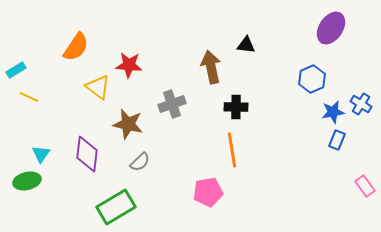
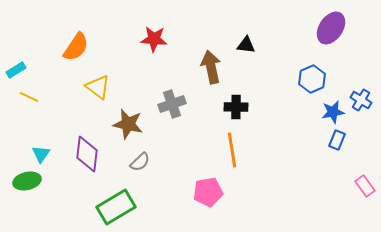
red star: moved 25 px right, 26 px up
blue cross: moved 4 px up
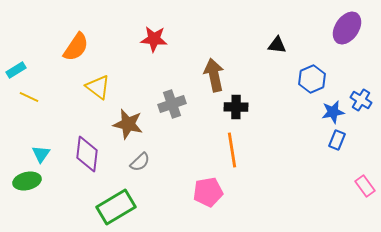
purple ellipse: moved 16 px right
black triangle: moved 31 px right
brown arrow: moved 3 px right, 8 px down
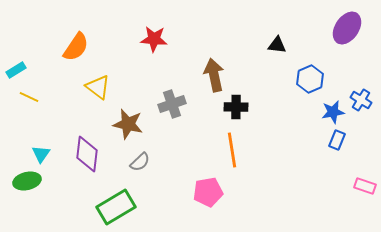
blue hexagon: moved 2 px left
pink rectangle: rotated 35 degrees counterclockwise
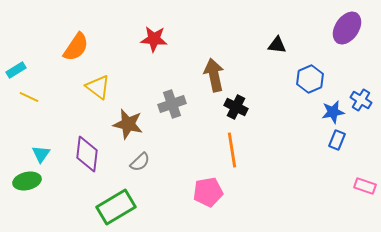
black cross: rotated 25 degrees clockwise
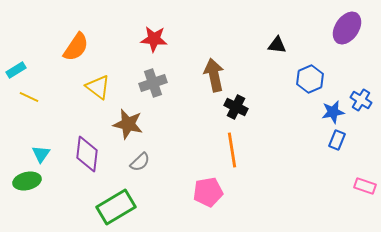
gray cross: moved 19 px left, 21 px up
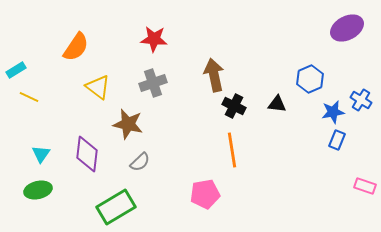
purple ellipse: rotated 28 degrees clockwise
black triangle: moved 59 px down
black cross: moved 2 px left, 1 px up
green ellipse: moved 11 px right, 9 px down
pink pentagon: moved 3 px left, 2 px down
